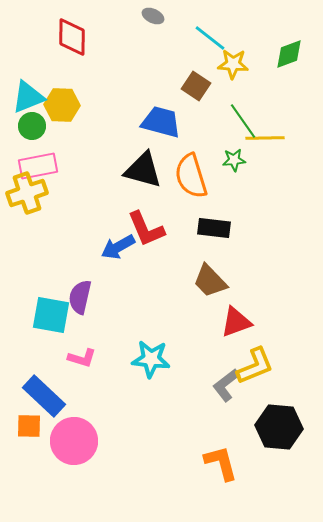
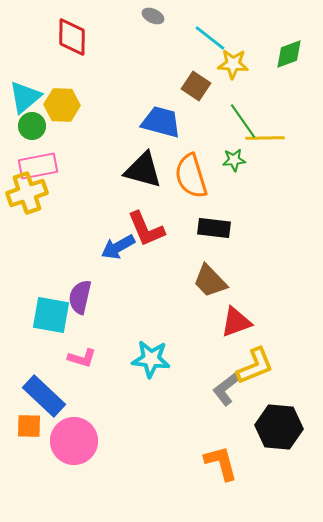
cyan triangle: moved 3 px left; rotated 18 degrees counterclockwise
gray L-shape: moved 4 px down
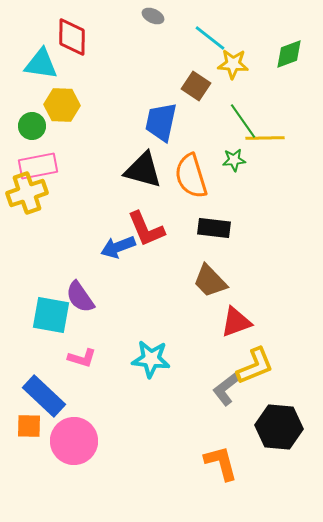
cyan triangle: moved 16 px right, 33 px up; rotated 48 degrees clockwise
blue trapezoid: rotated 93 degrees counterclockwise
blue arrow: rotated 8 degrees clockwise
purple semicircle: rotated 48 degrees counterclockwise
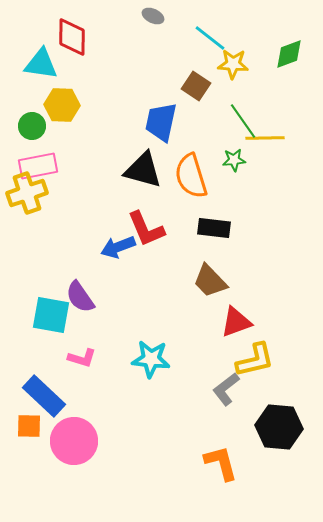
yellow L-shape: moved 6 px up; rotated 9 degrees clockwise
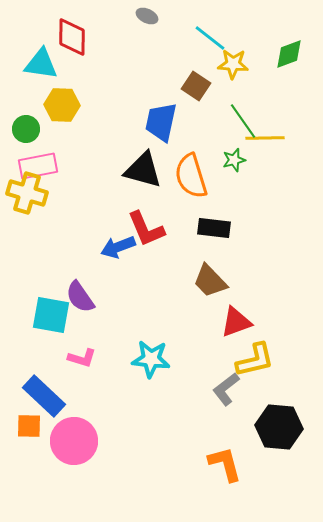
gray ellipse: moved 6 px left
green circle: moved 6 px left, 3 px down
green star: rotated 10 degrees counterclockwise
yellow cross: rotated 36 degrees clockwise
orange L-shape: moved 4 px right, 1 px down
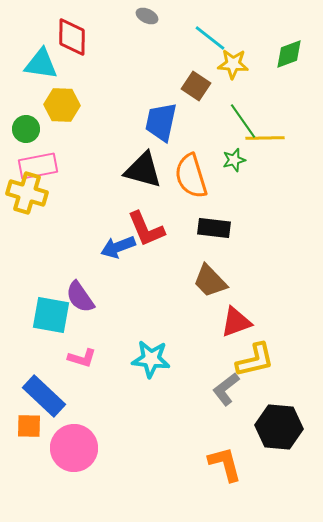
pink circle: moved 7 px down
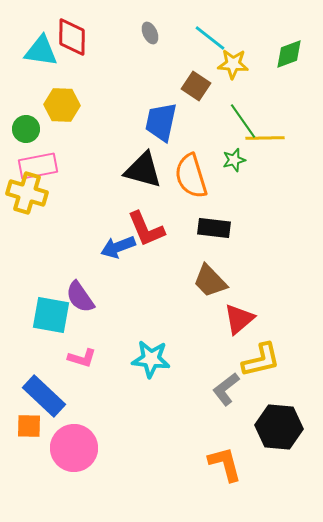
gray ellipse: moved 3 px right, 17 px down; rotated 40 degrees clockwise
cyan triangle: moved 13 px up
red triangle: moved 3 px right, 3 px up; rotated 20 degrees counterclockwise
yellow L-shape: moved 6 px right
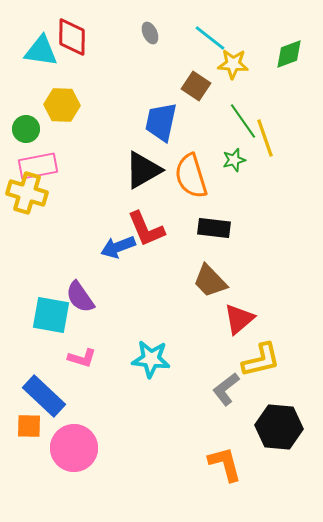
yellow line: rotated 72 degrees clockwise
black triangle: rotated 45 degrees counterclockwise
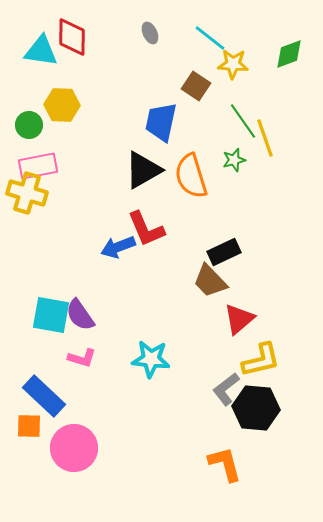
green circle: moved 3 px right, 4 px up
black rectangle: moved 10 px right, 24 px down; rotated 32 degrees counterclockwise
purple semicircle: moved 18 px down
black hexagon: moved 23 px left, 19 px up
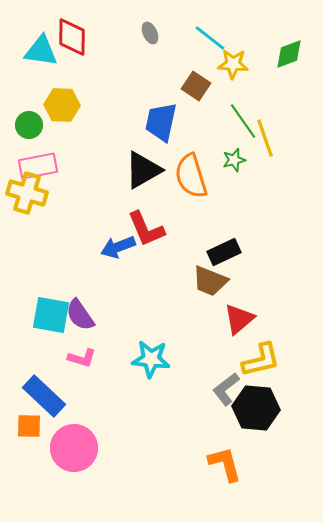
brown trapezoid: rotated 24 degrees counterclockwise
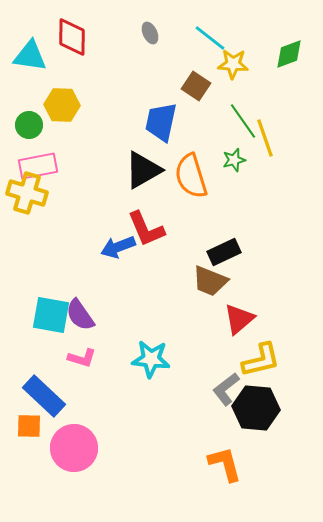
cyan triangle: moved 11 px left, 5 px down
